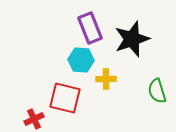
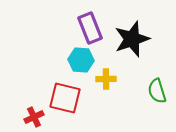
red cross: moved 2 px up
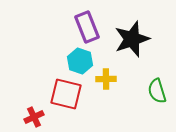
purple rectangle: moved 3 px left, 1 px up
cyan hexagon: moved 1 px left, 1 px down; rotated 15 degrees clockwise
red square: moved 1 px right, 4 px up
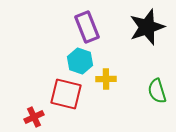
black star: moved 15 px right, 12 px up
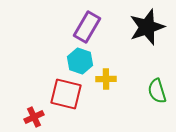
purple rectangle: rotated 52 degrees clockwise
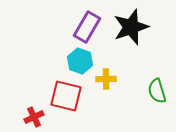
black star: moved 16 px left
red square: moved 2 px down
